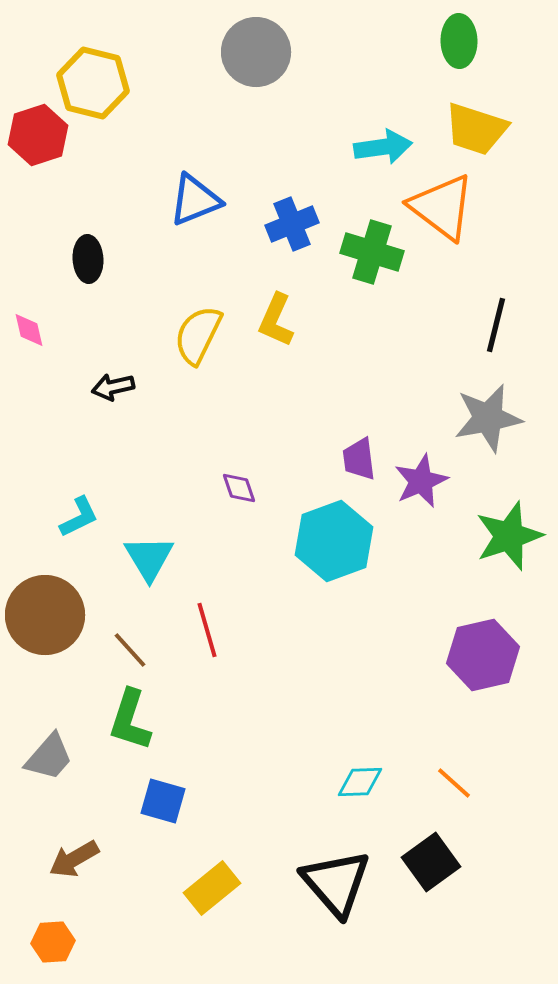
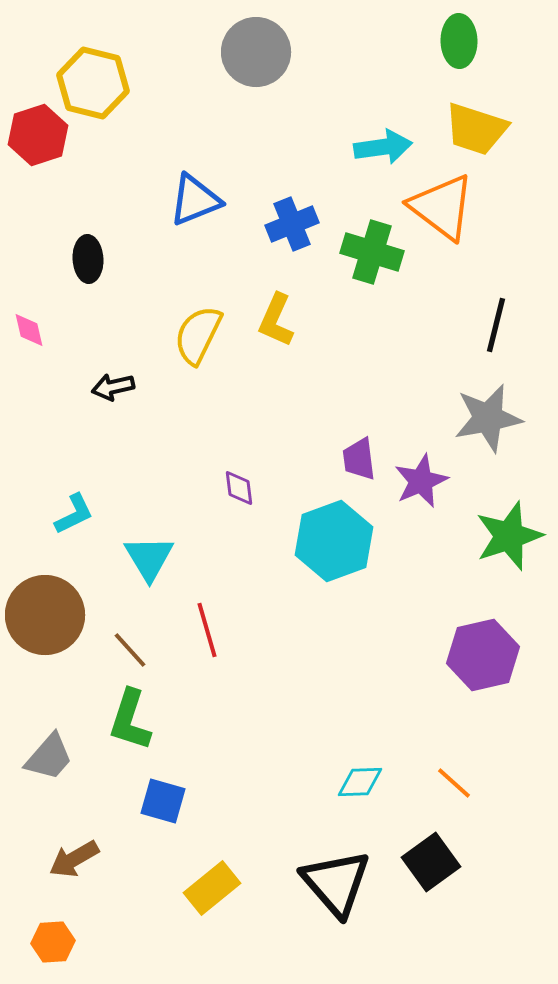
purple diamond: rotated 12 degrees clockwise
cyan L-shape: moved 5 px left, 3 px up
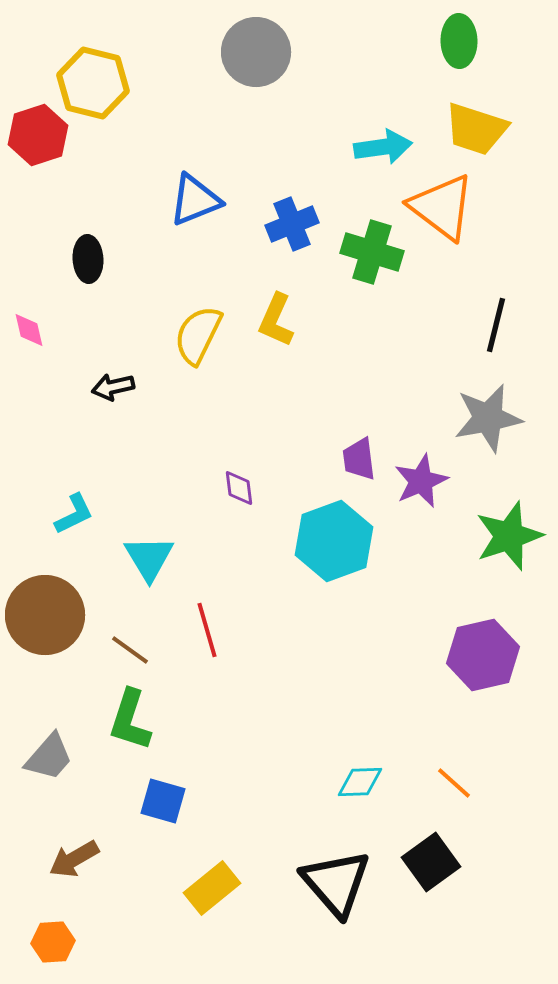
brown line: rotated 12 degrees counterclockwise
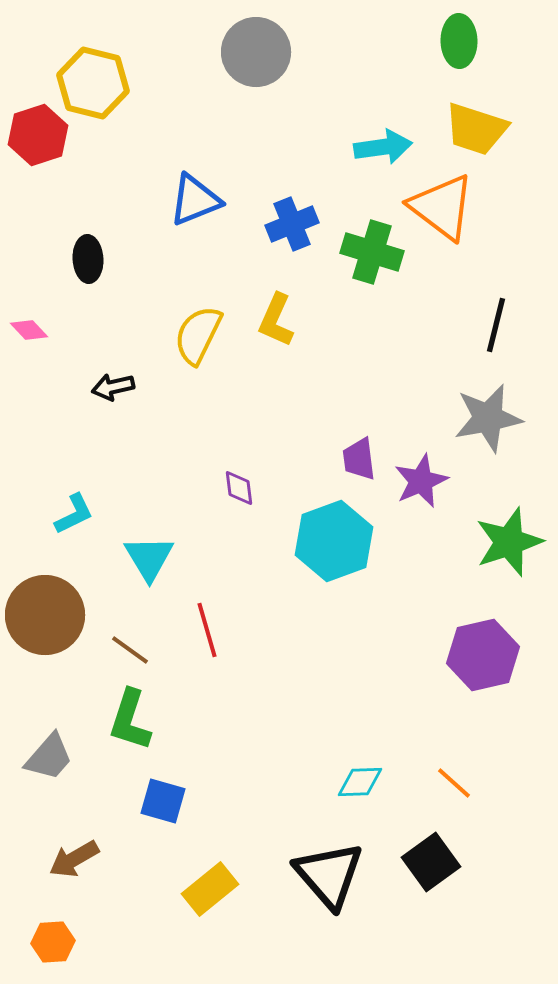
pink diamond: rotated 30 degrees counterclockwise
green star: moved 6 px down
black triangle: moved 7 px left, 8 px up
yellow rectangle: moved 2 px left, 1 px down
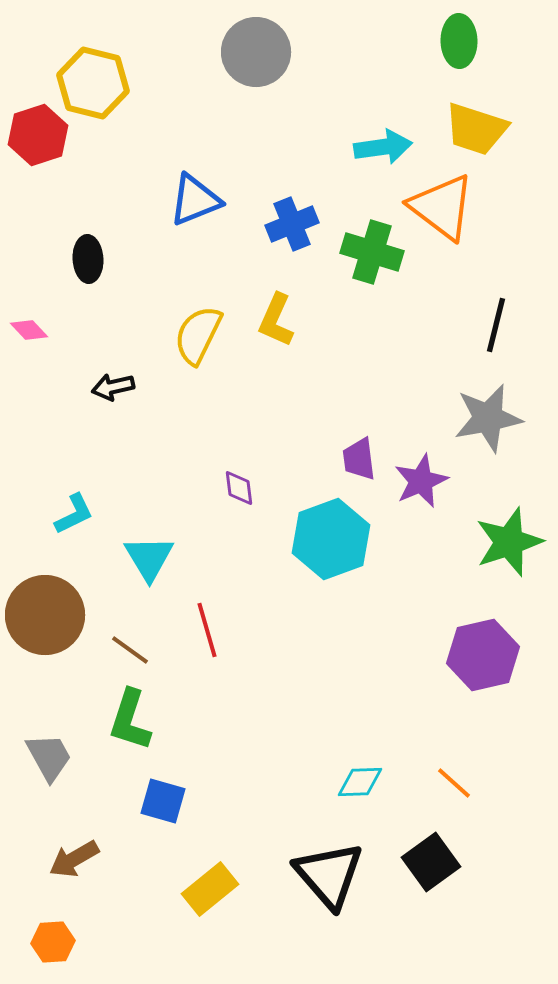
cyan hexagon: moved 3 px left, 2 px up
gray trapezoid: rotated 70 degrees counterclockwise
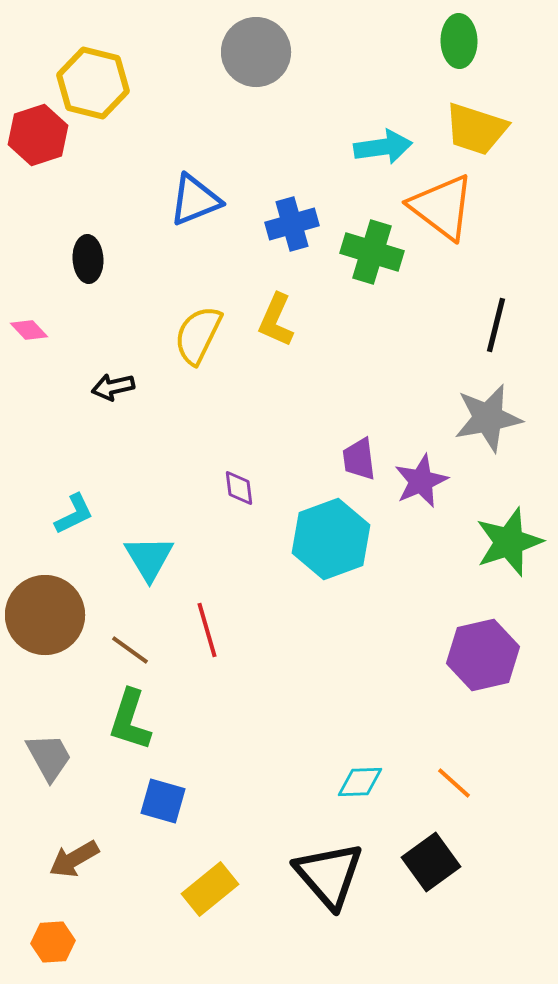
blue cross: rotated 6 degrees clockwise
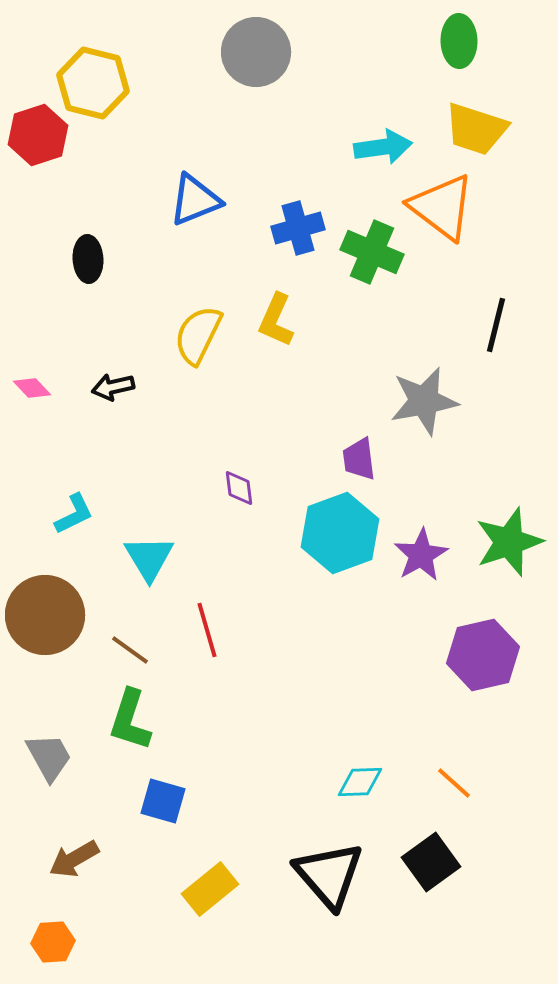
blue cross: moved 6 px right, 4 px down
green cross: rotated 6 degrees clockwise
pink diamond: moved 3 px right, 58 px down
gray star: moved 64 px left, 17 px up
purple star: moved 74 px down; rotated 6 degrees counterclockwise
cyan hexagon: moved 9 px right, 6 px up
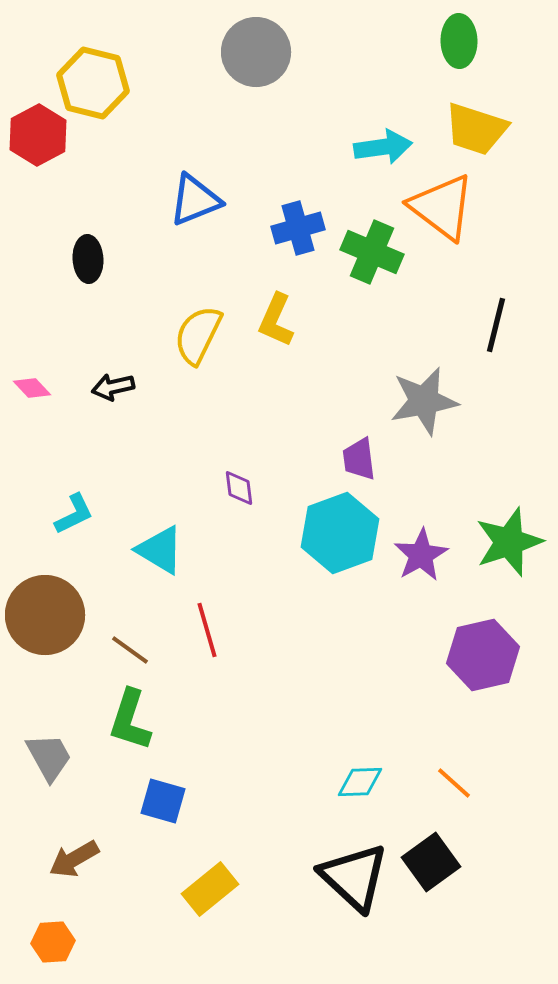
red hexagon: rotated 10 degrees counterclockwise
cyan triangle: moved 11 px right, 8 px up; rotated 28 degrees counterclockwise
black triangle: moved 25 px right, 2 px down; rotated 6 degrees counterclockwise
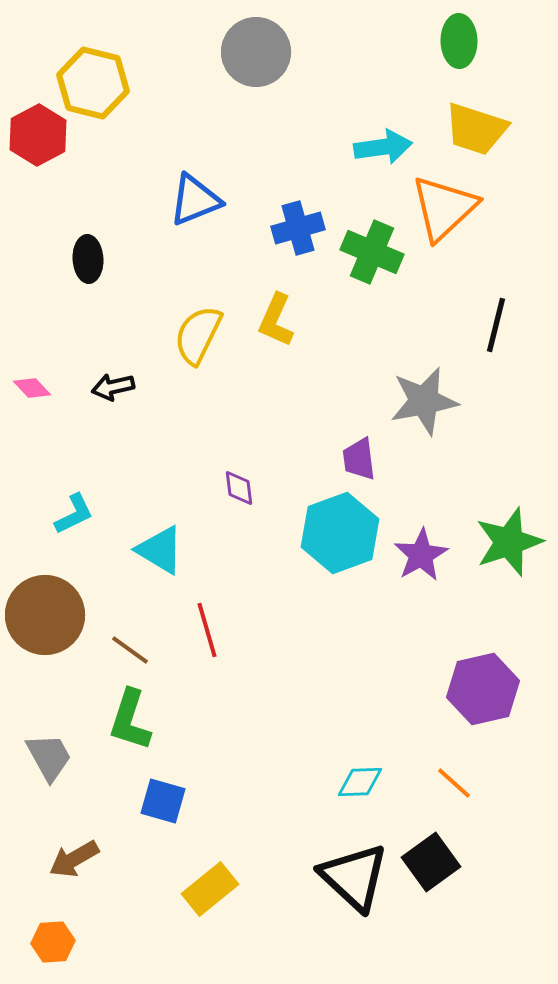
orange triangle: moved 2 px right, 1 px down; rotated 40 degrees clockwise
purple hexagon: moved 34 px down
